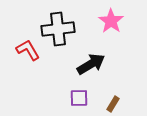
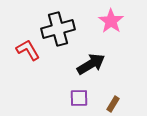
black cross: rotated 8 degrees counterclockwise
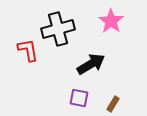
red L-shape: rotated 20 degrees clockwise
purple square: rotated 12 degrees clockwise
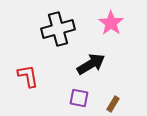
pink star: moved 2 px down
red L-shape: moved 26 px down
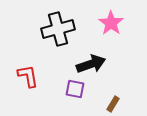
black arrow: rotated 12 degrees clockwise
purple square: moved 4 px left, 9 px up
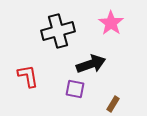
black cross: moved 2 px down
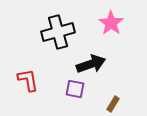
black cross: moved 1 px down
red L-shape: moved 4 px down
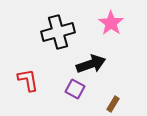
purple square: rotated 18 degrees clockwise
